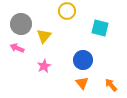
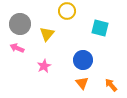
gray circle: moved 1 px left
yellow triangle: moved 3 px right, 2 px up
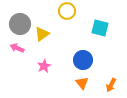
yellow triangle: moved 5 px left; rotated 14 degrees clockwise
orange arrow: rotated 112 degrees counterclockwise
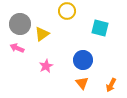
pink star: moved 2 px right
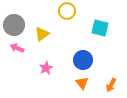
gray circle: moved 6 px left, 1 px down
pink star: moved 2 px down
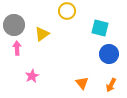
pink arrow: rotated 64 degrees clockwise
blue circle: moved 26 px right, 6 px up
pink star: moved 14 px left, 8 px down
